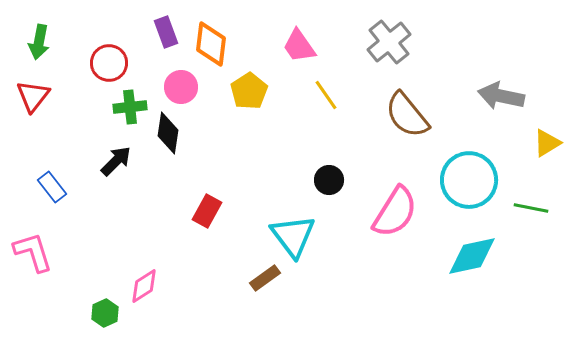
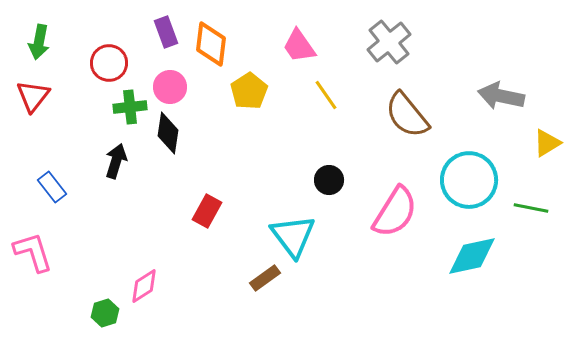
pink circle: moved 11 px left
black arrow: rotated 28 degrees counterclockwise
green hexagon: rotated 8 degrees clockwise
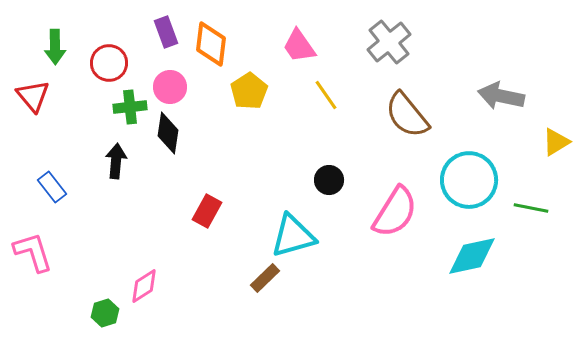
green arrow: moved 16 px right, 5 px down; rotated 12 degrees counterclockwise
red triangle: rotated 18 degrees counterclockwise
yellow triangle: moved 9 px right, 1 px up
black arrow: rotated 12 degrees counterclockwise
cyan triangle: rotated 51 degrees clockwise
brown rectangle: rotated 8 degrees counterclockwise
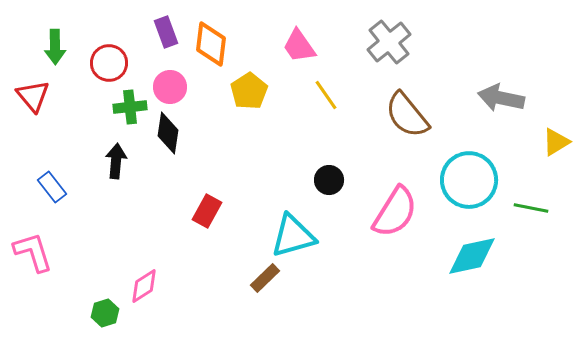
gray arrow: moved 2 px down
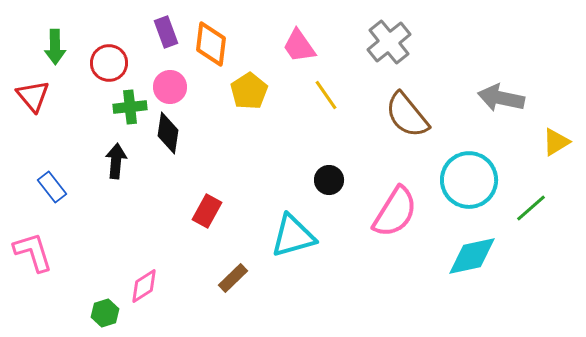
green line: rotated 52 degrees counterclockwise
brown rectangle: moved 32 px left
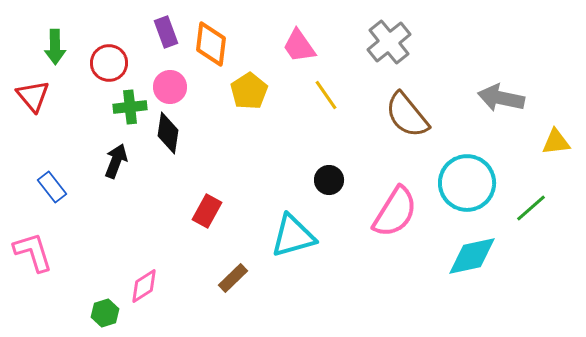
yellow triangle: rotated 24 degrees clockwise
black arrow: rotated 16 degrees clockwise
cyan circle: moved 2 px left, 3 px down
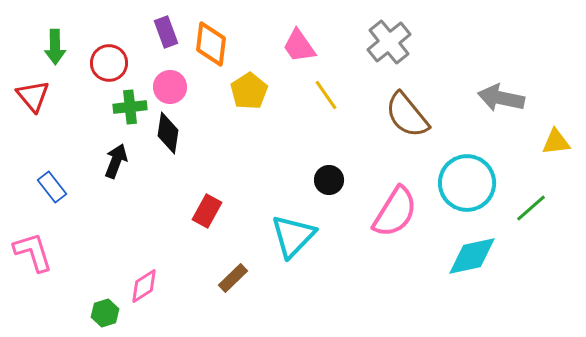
cyan triangle: rotated 30 degrees counterclockwise
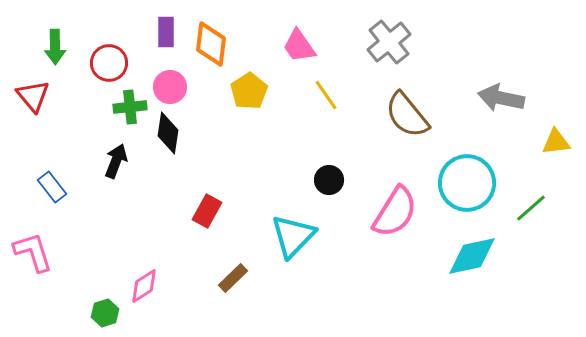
purple rectangle: rotated 20 degrees clockwise
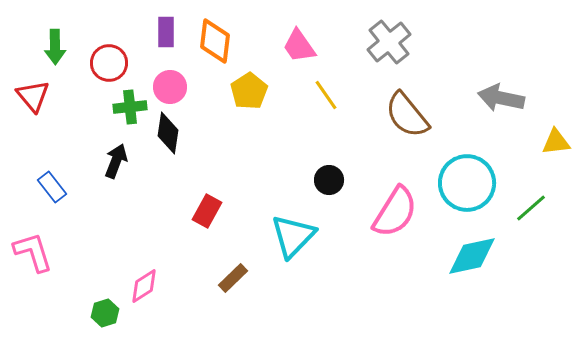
orange diamond: moved 4 px right, 3 px up
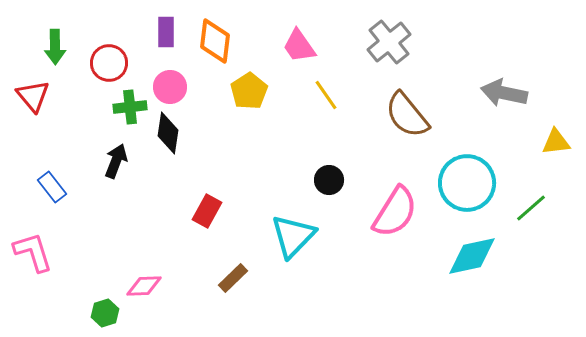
gray arrow: moved 3 px right, 5 px up
pink diamond: rotated 30 degrees clockwise
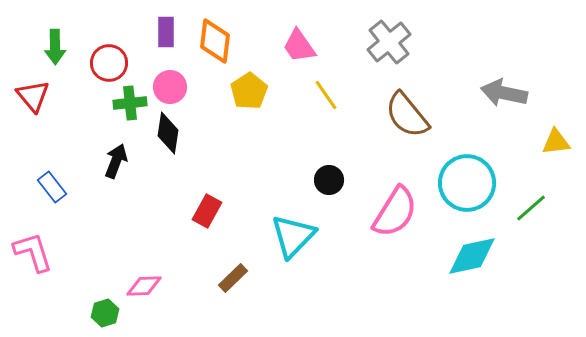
green cross: moved 4 px up
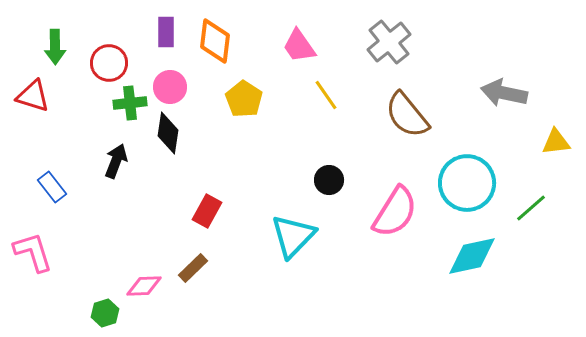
yellow pentagon: moved 5 px left, 8 px down; rotated 6 degrees counterclockwise
red triangle: rotated 33 degrees counterclockwise
brown rectangle: moved 40 px left, 10 px up
